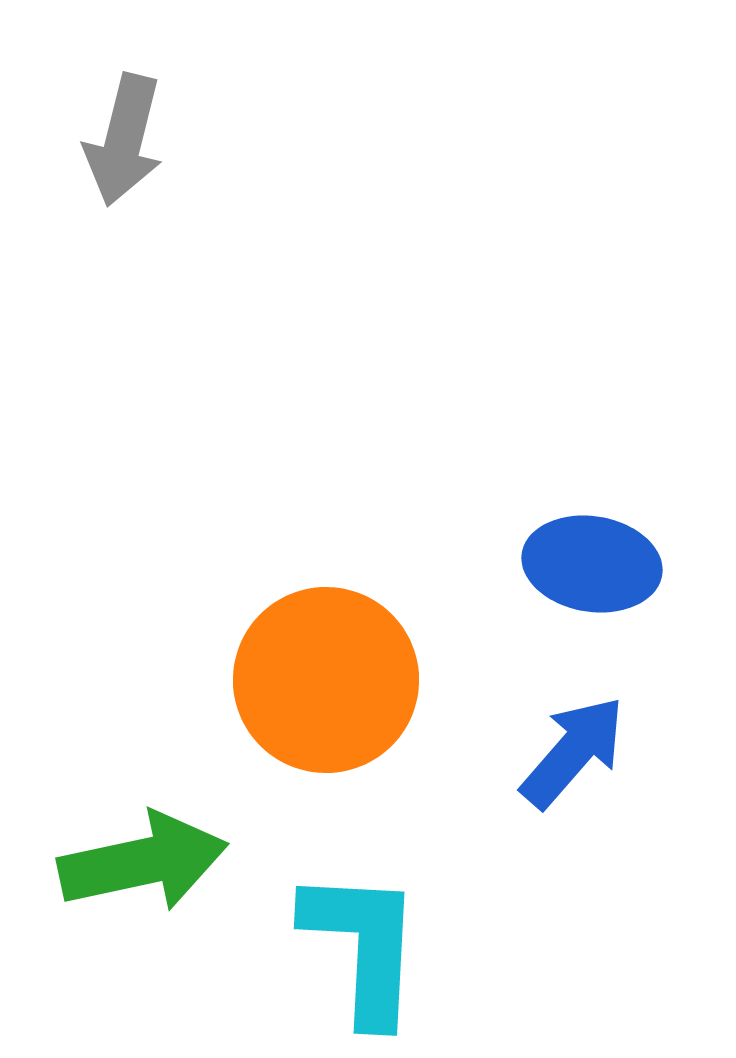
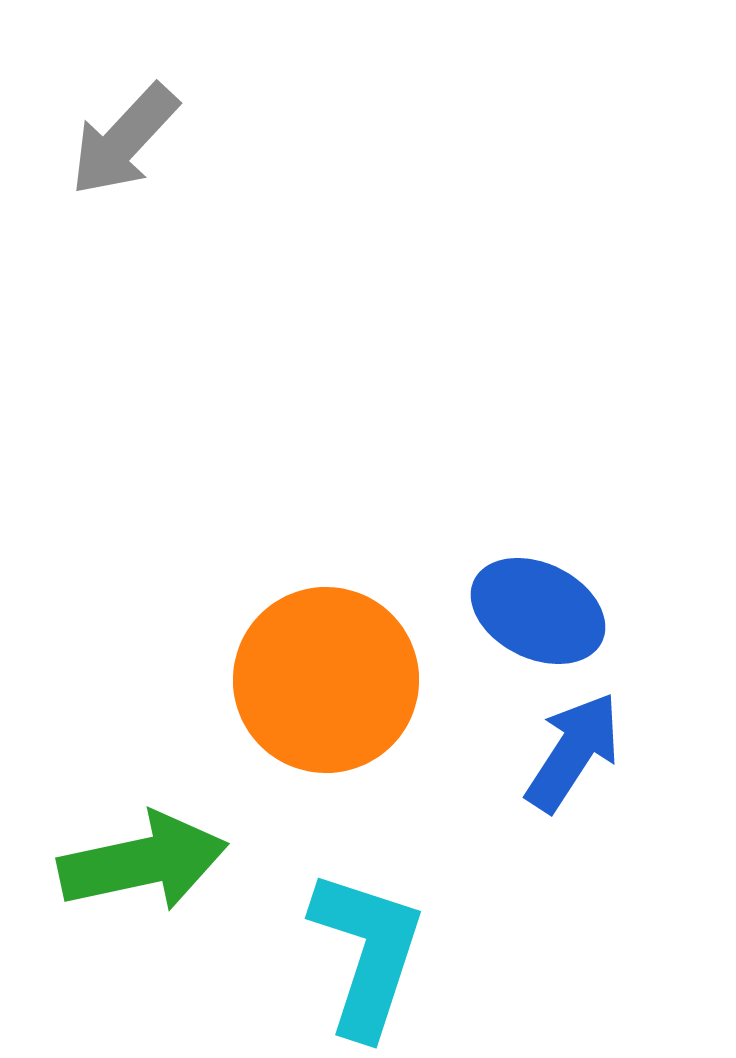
gray arrow: rotated 29 degrees clockwise
blue ellipse: moved 54 px left, 47 px down; rotated 17 degrees clockwise
blue arrow: rotated 8 degrees counterclockwise
cyan L-shape: moved 4 px right, 7 px down; rotated 15 degrees clockwise
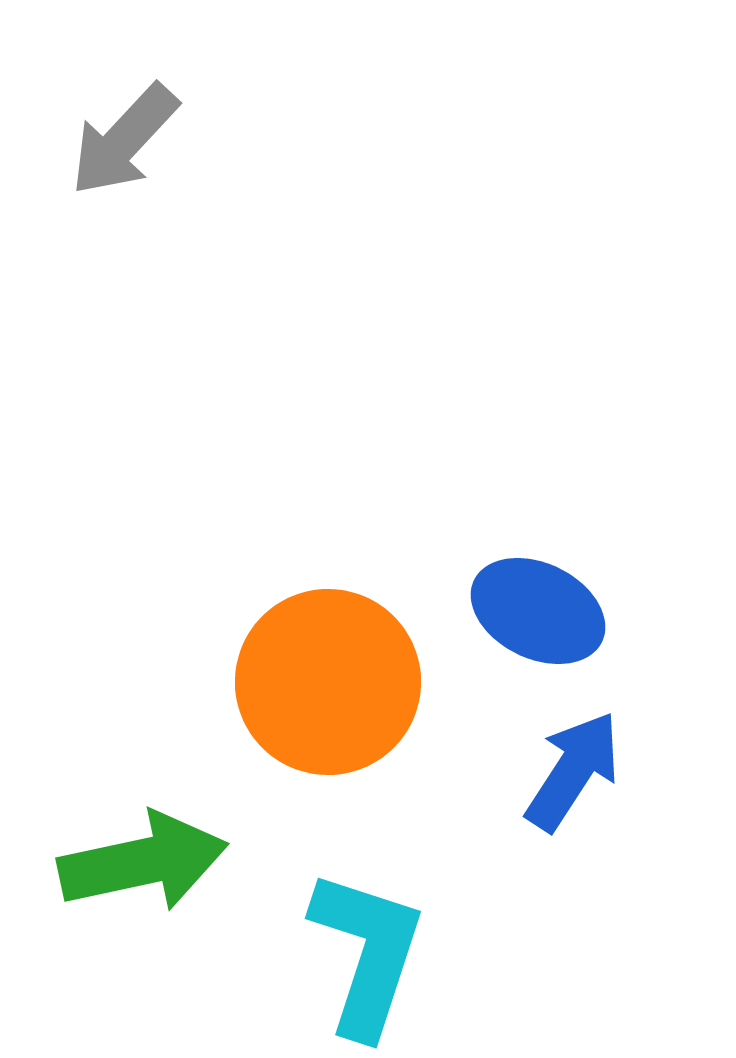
orange circle: moved 2 px right, 2 px down
blue arrow: moved 19 px down
